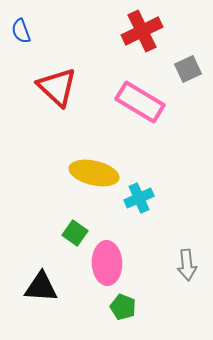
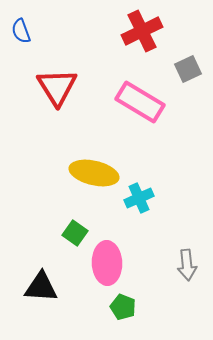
red triangle: rotated 15 degrees clockwise
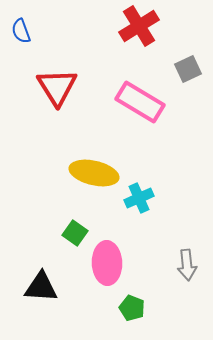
red cross: moved 3 px left, 5 px up; rotated 6 degrees counterclockwise
green pentagon: moved 9 px right, 1 px down
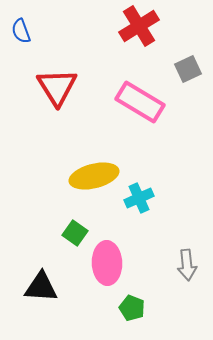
yellow ellipse: moved 3 px down; rotated 27 degrees counterclockwise
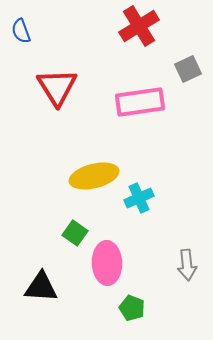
pink rectangle: rotated 39 degrees counterclockwise
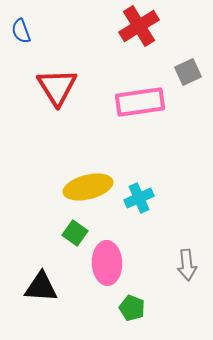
gray square: moved 3 px down
yellow ellipse: moved 6 px left, 11 px down
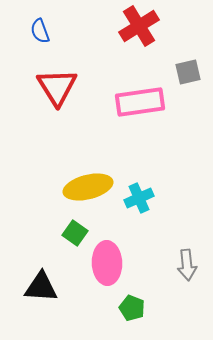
blue semicircle: moved 19 px right
gray square: rotated 12 degrees clockwise
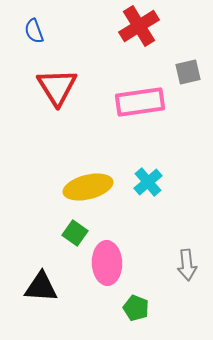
blue semicircle: moved 6 px left
cyan cross: moved 9 px right, 16 px up; rotated 16 degrees counterclockwise
green pentagon: moved 4 px right
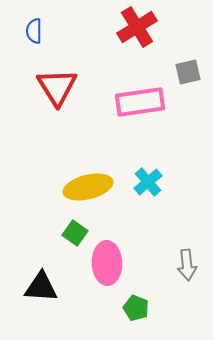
red cross: moved 2 px left, 1 px down
blue semicircle: rotated 20 degrees clockwise
